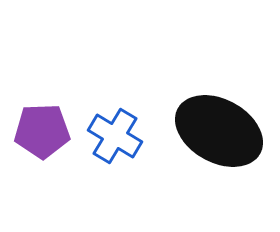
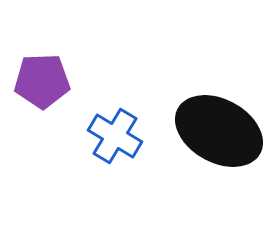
purple pentagon: moved 50 px up
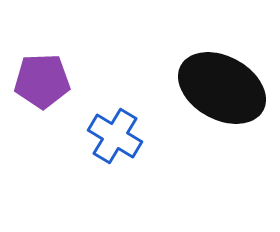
black ellipse: moved 3 px right, 43 px up
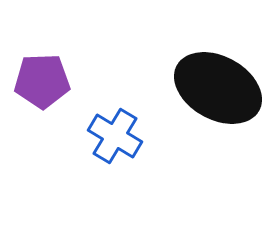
black ellipse: moved 4 px left
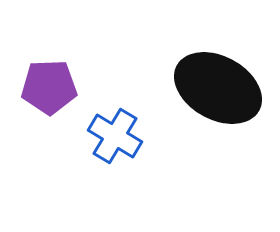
purple pentagon: moved 7 px right, 6 px down
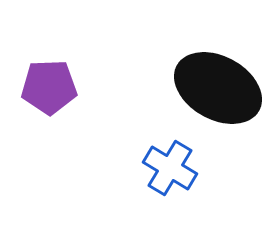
blue cross: moved 55 px right, 32 px down
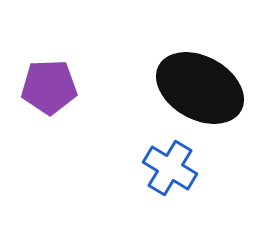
black ellipse: moved 18 px left
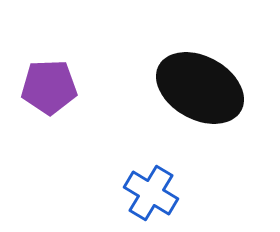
blue cross: moved 19 px left, 25 px down
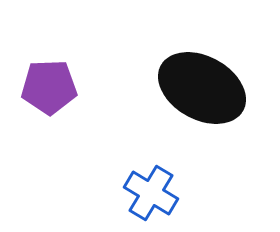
black ellipse: moved 2 px right
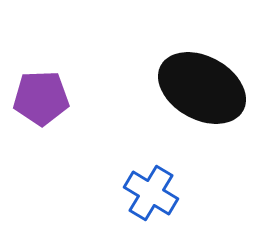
purple pentagon: moved 8 px left, 11 px down
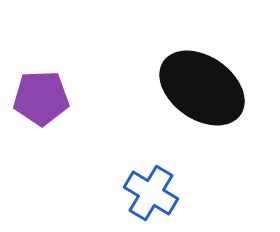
black ellipse: rotated 6 degrees clockwise
